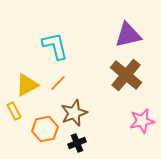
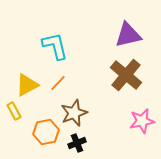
orange hexagon: moved 1 px right, 3 px down
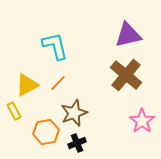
pink star: rotated 25 degrees counterclockwise
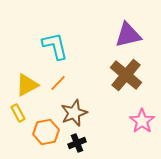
yellow rectangle: moved 4 px right, 2 px down
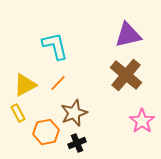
yellow triangle: moved 2 px left
